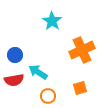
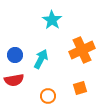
cyan star: moved 1 px up
cyan arrow: moved 3 px right, 13 px up; rotated 84 degrees clockwise
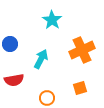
blue circle: moved 5 px left, 11 px up
orange circle: moved 1 px left, 2 px down
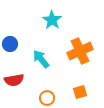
orange cross: moved 2 px left, 1 px down
cyan arrow: rotated 66 degrees counterclockwise
orange square: moved 4 px down
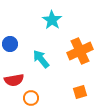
orange circle: moved 16 px left
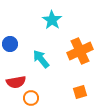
red semicircle: moved 2 px right, 2 px down
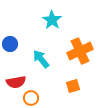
orange square: moved 7 px left, 6 px up
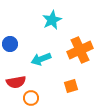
cyan star: rotated 12 degrees clockwise
orange cross: moved 1 px up
cyan arrow: rotated 72 degrees counterclockwise
orange square: moved 2 px left
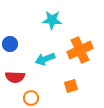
cyan star: rotated 30 degrees clockwise
cyan arrow: moved 4 px right
red semicircle: moved 1 px left, 5 px up; rotated 12 degrees clockwise
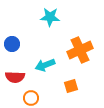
cyan star: moved 2 px left, 3 px up
blue circle: moved 2 px right
cyan arrow: moved 6 px down
